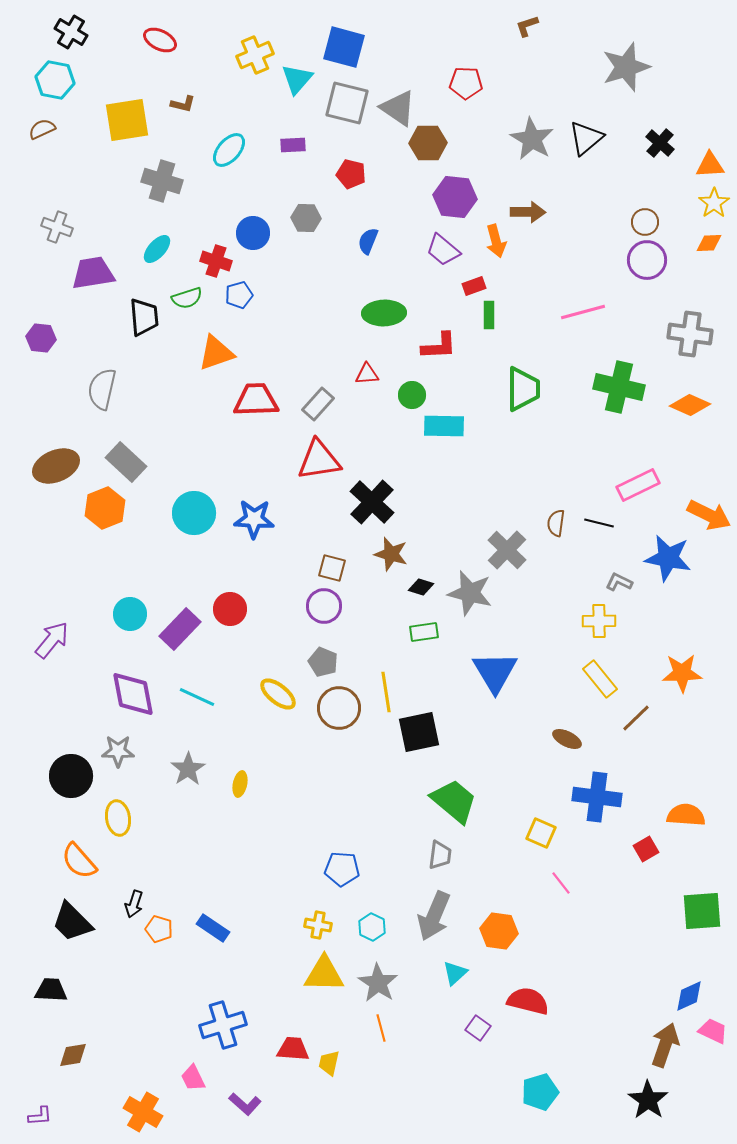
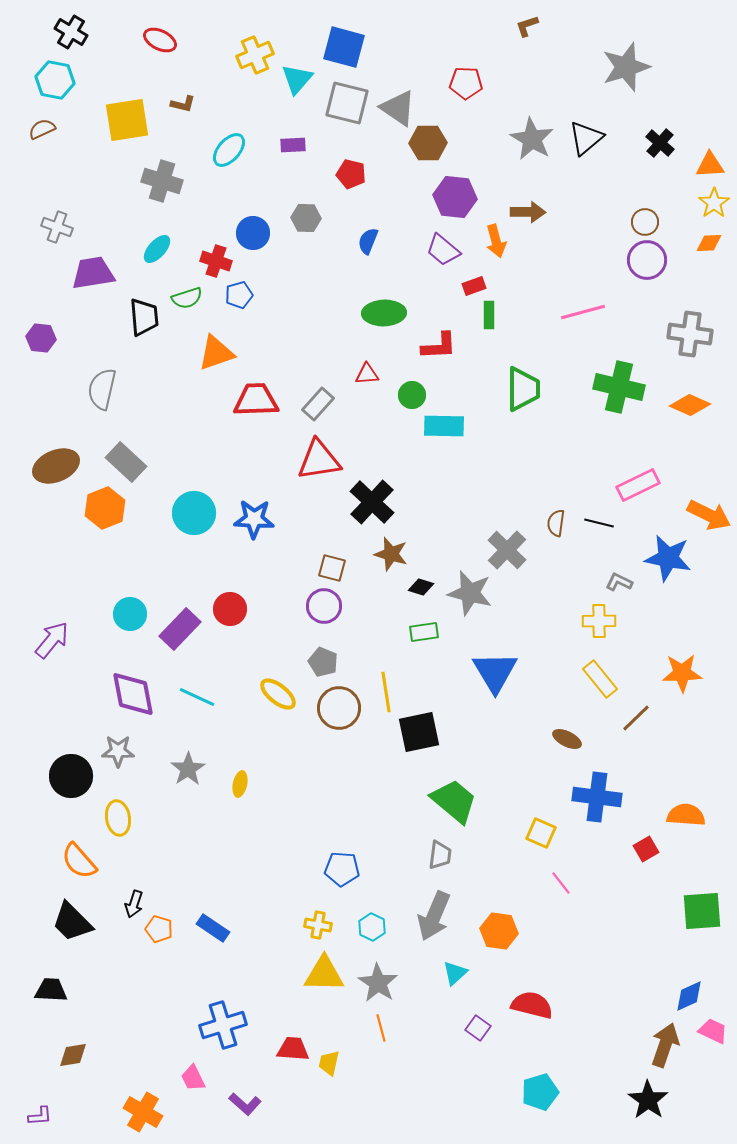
red semicircle at (528, 1001): moved 4 px right, 4 px down
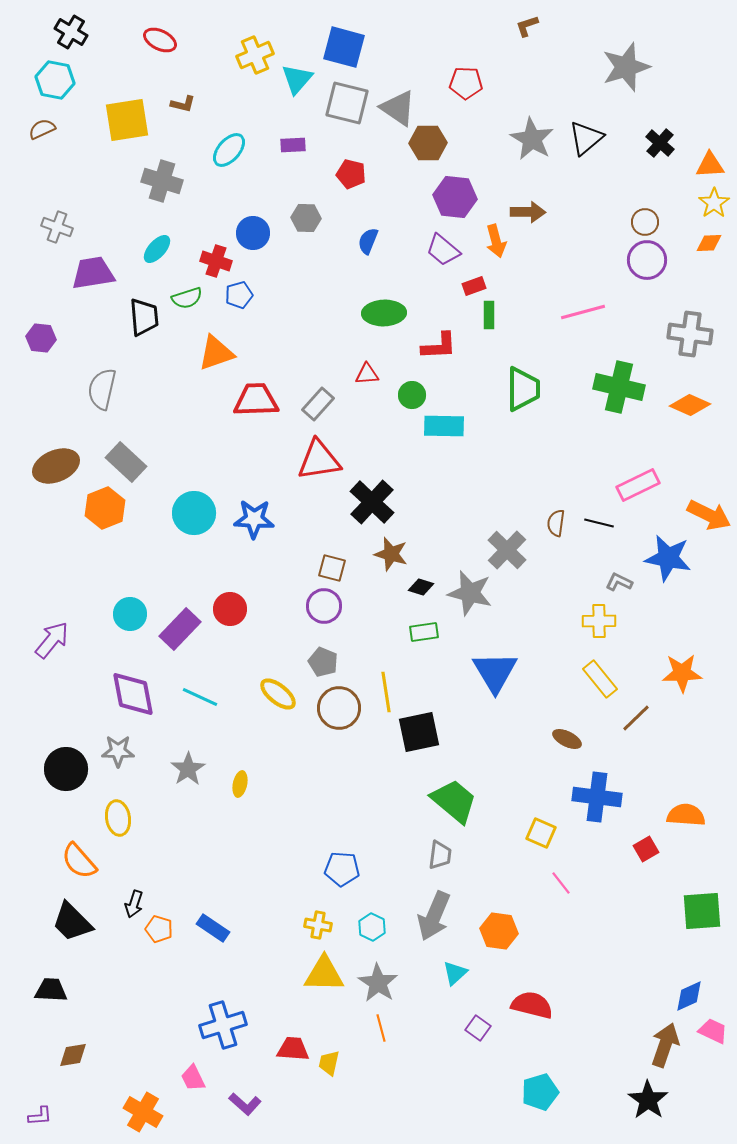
cyan line at (197, 697): moved 3 px right
black circle at (71, 776): moved 5 px left, 7 px up
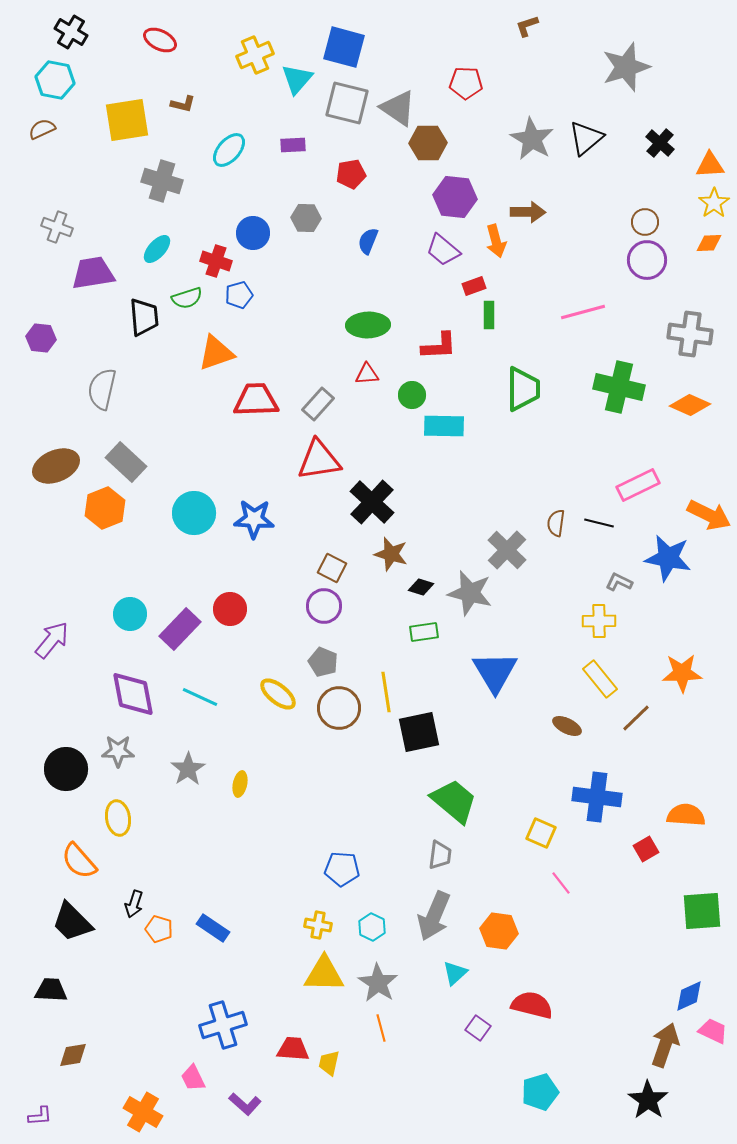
red pentagon at (351, 174): rotated 24 degrees counterclockwise
green ellipse at (384, 313): moved 16 px left, 12 px down
brown square at (332, 568): rotated 12 degrees clockwise
brown ellipse at (567, 739): moved 13 px up
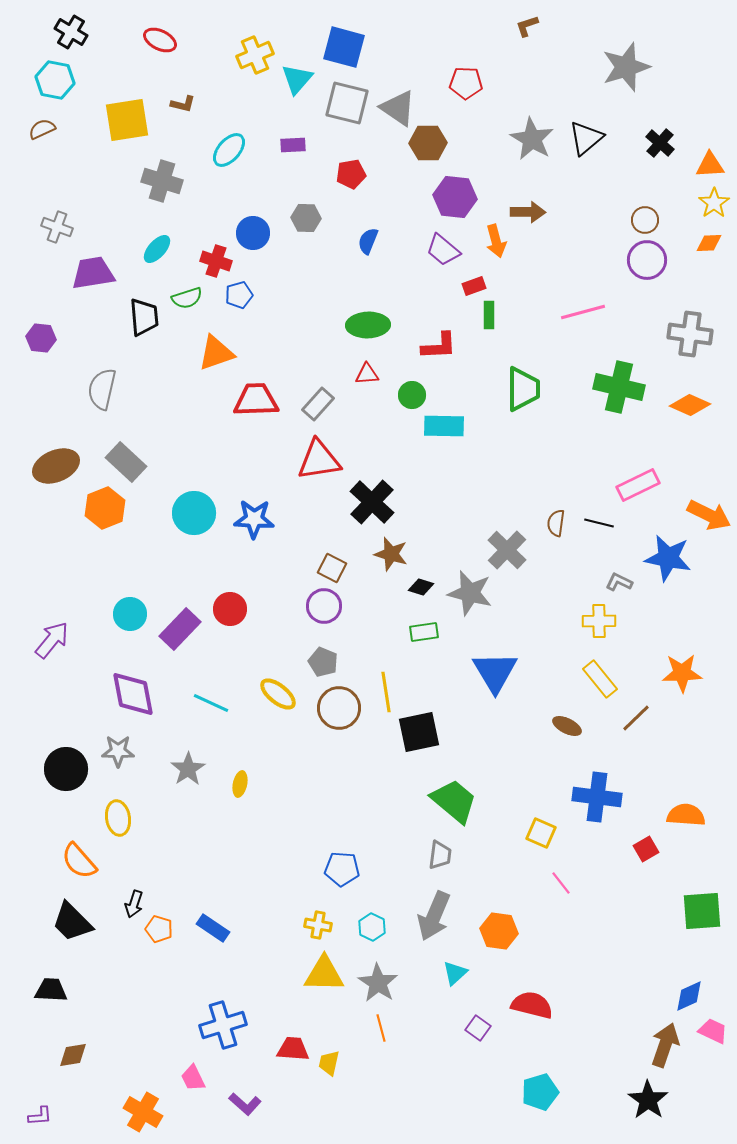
brown circle at (645, 222): moved 2 px up
cyan line at (200, 697): moved 11 px right, 6 px down
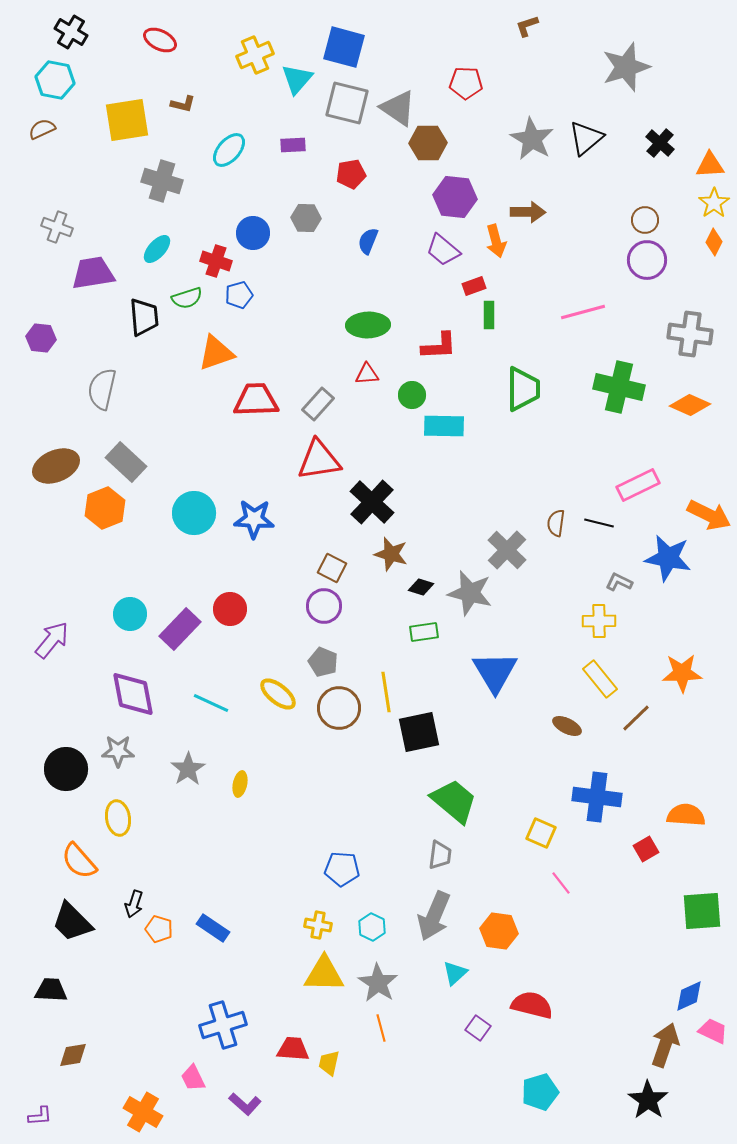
orange diamond at (709, 243): moved 5 px right, 1 px up; rotated 60 degrees counterclockwise
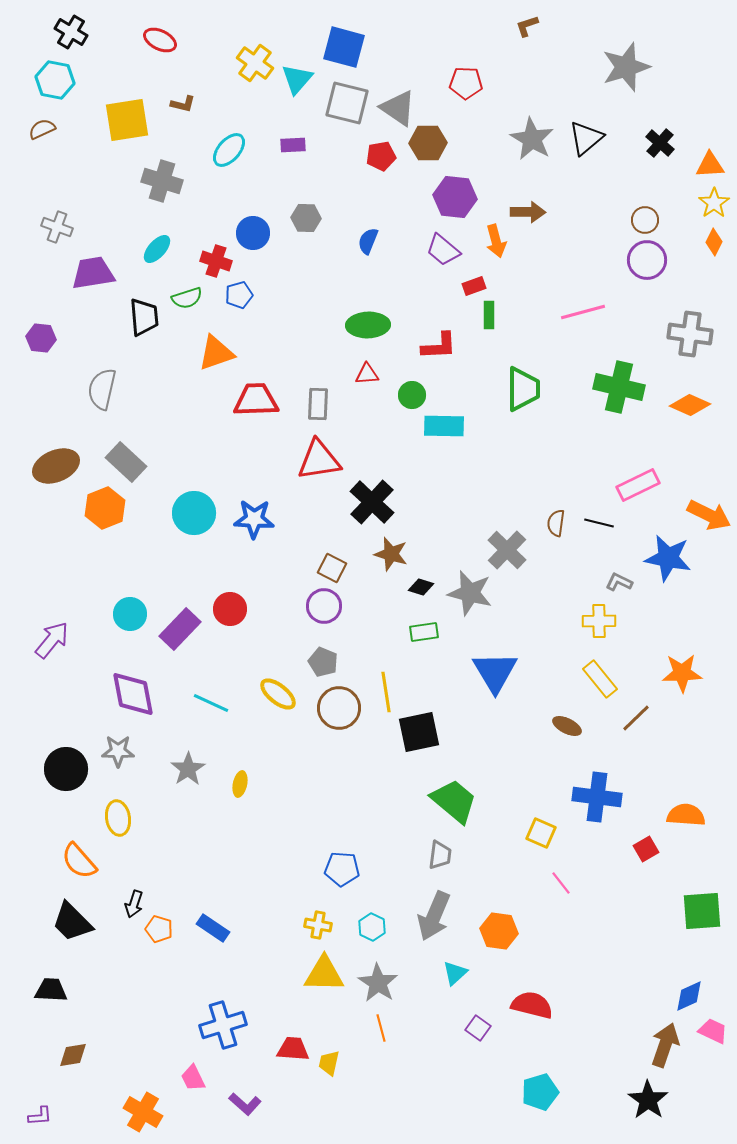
yellow cross at (255, 55): moved 8 px down; rotated 30 degrees counterclockwise
red pentagon at (351, 174): moved 30 px right, 18 px up
gray rectangle at (318, 404): rotated 40 degrees counterclockwise
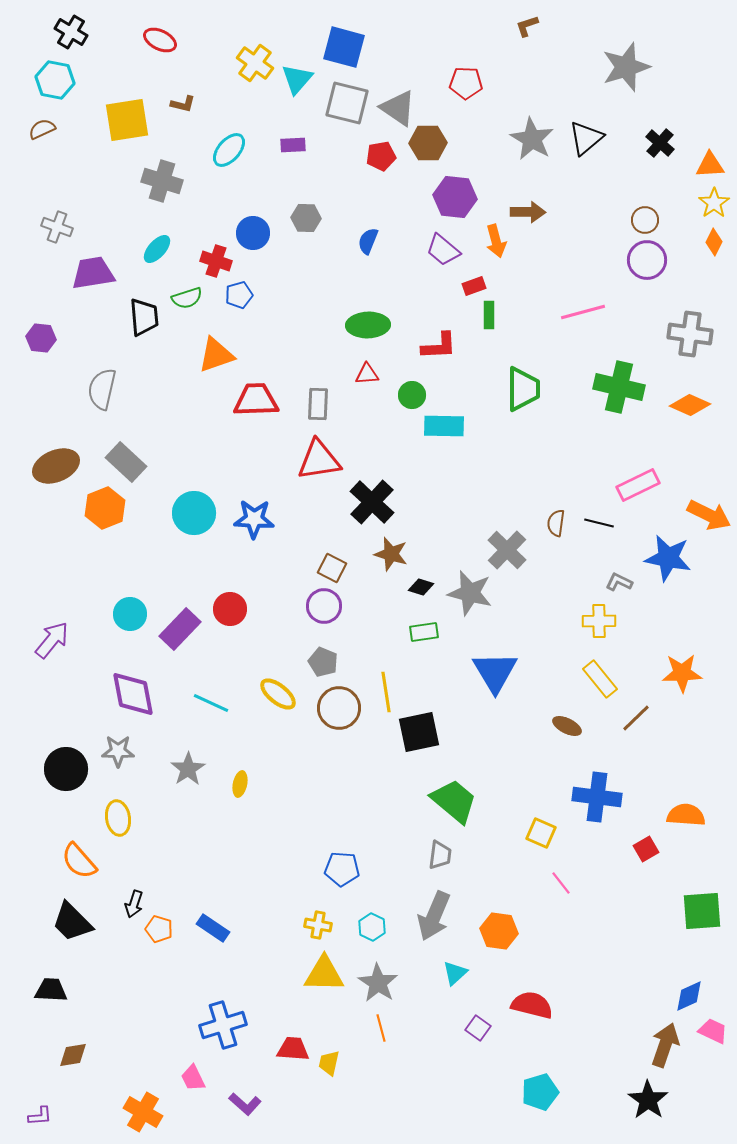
orange triangle at (216, 353): moved 2 px down
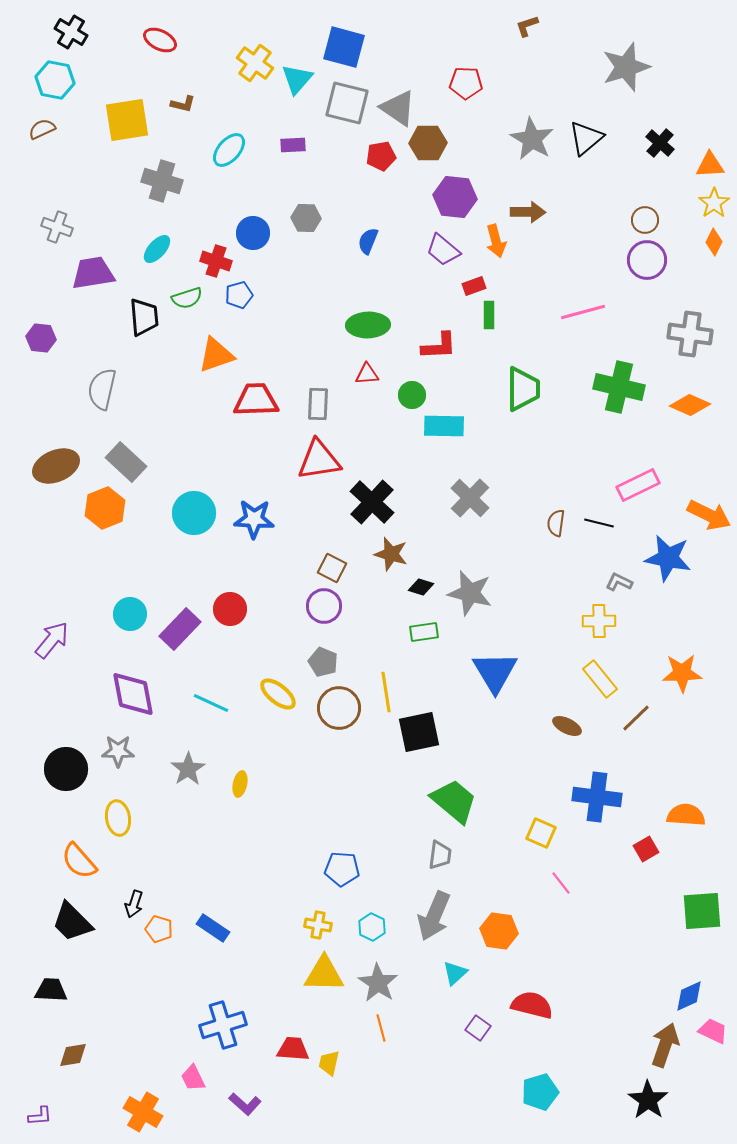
gray cross at (507, 550): moved 37 px left, 52 px up
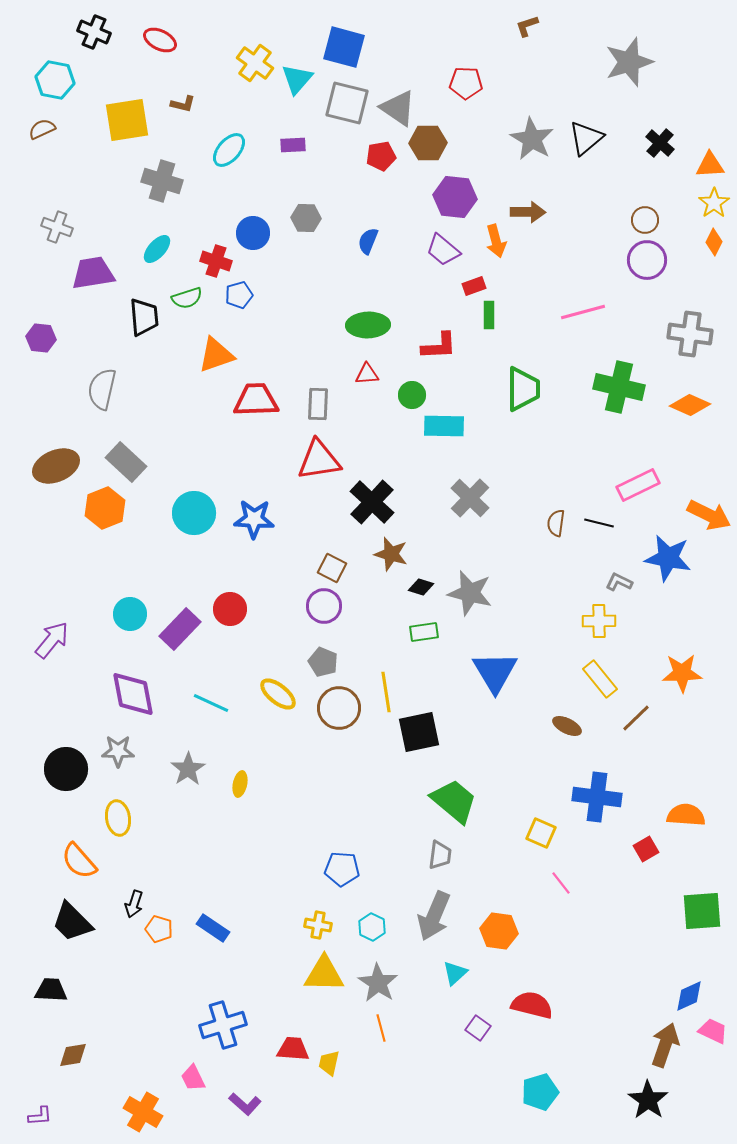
black cross at (71, 32): moved 23 px right; rotated 8 degrees counterclockwise
gray star at (626, 67): moved 3 px right, 5 px up
